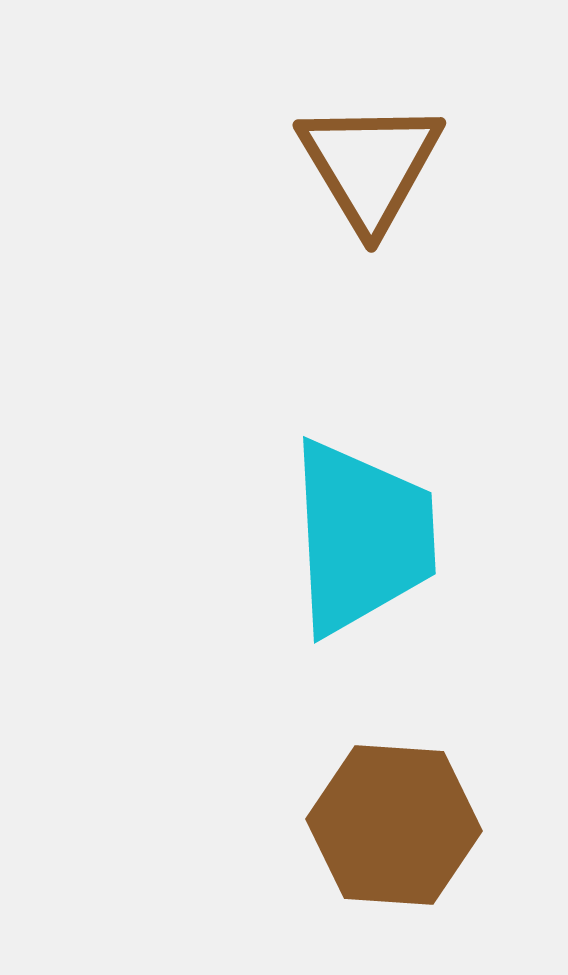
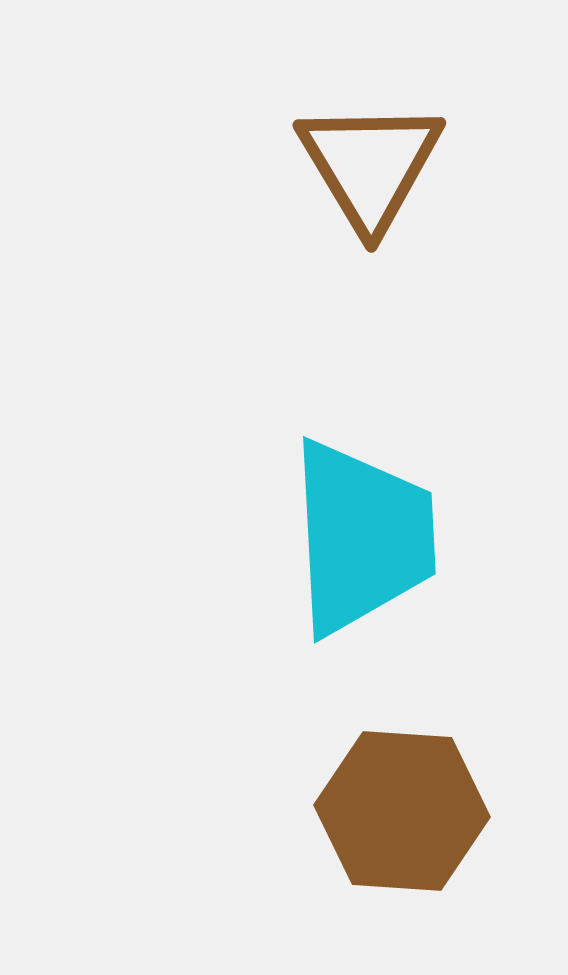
brown hexagon: moved 8 px right, 14 px up
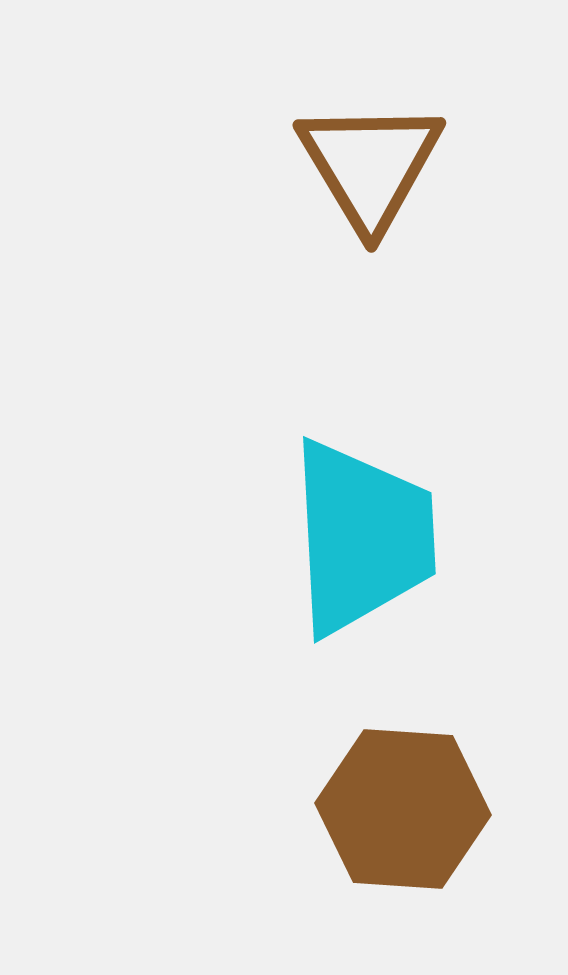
brown hexagon: moved 1 px right, 2 px up
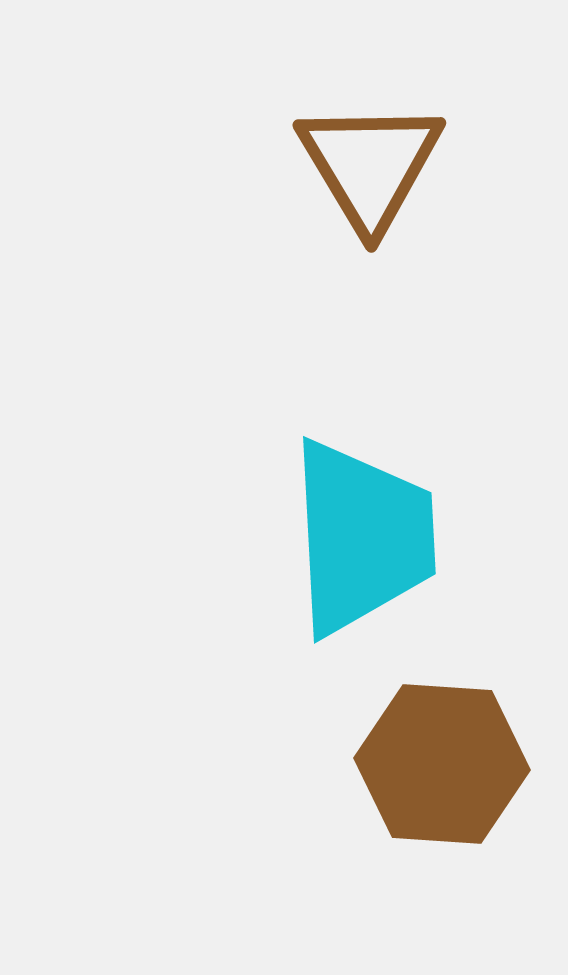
brown hexagon: moved 39 px right, 45 px up
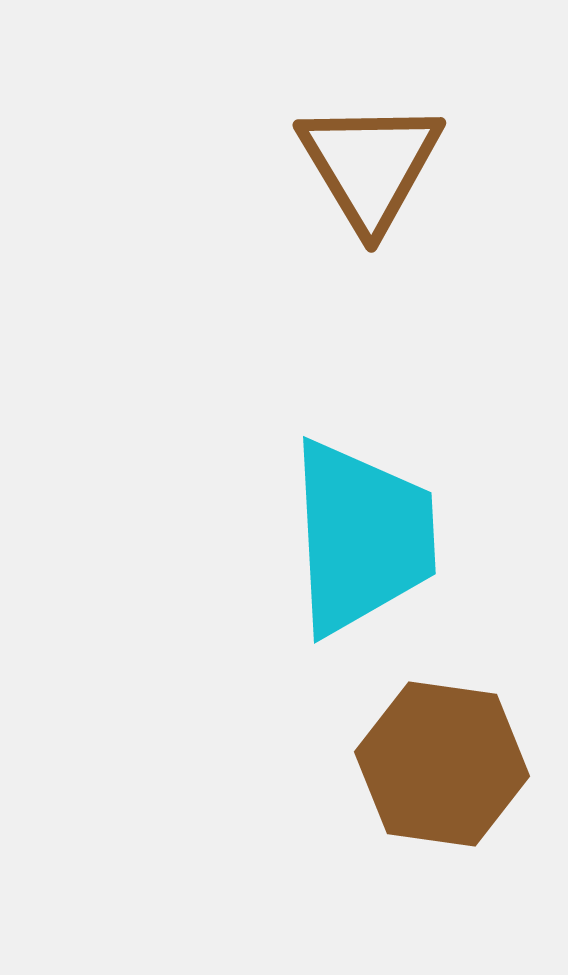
brown hexagon: rotated 4 degrees clockwise
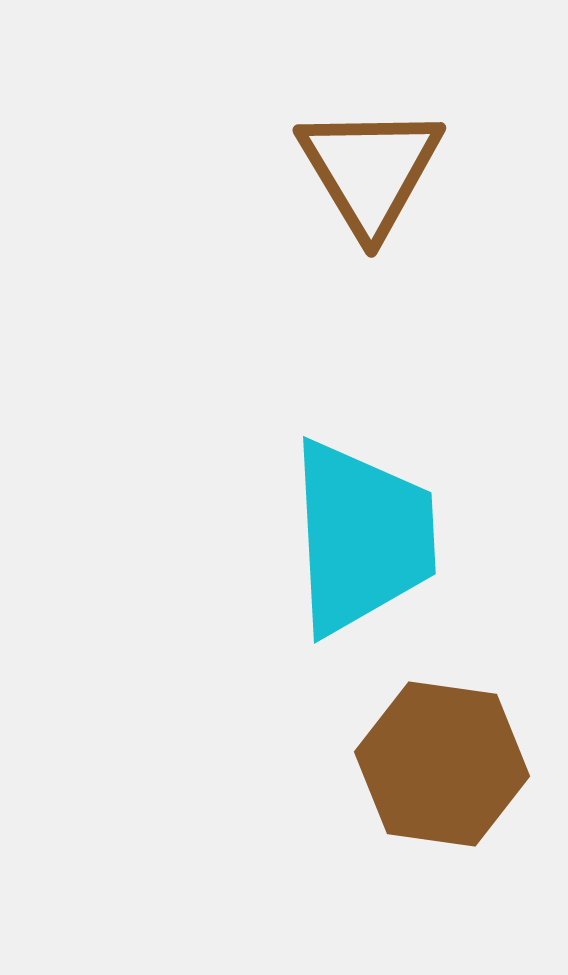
brown triangle: moved 5 px down
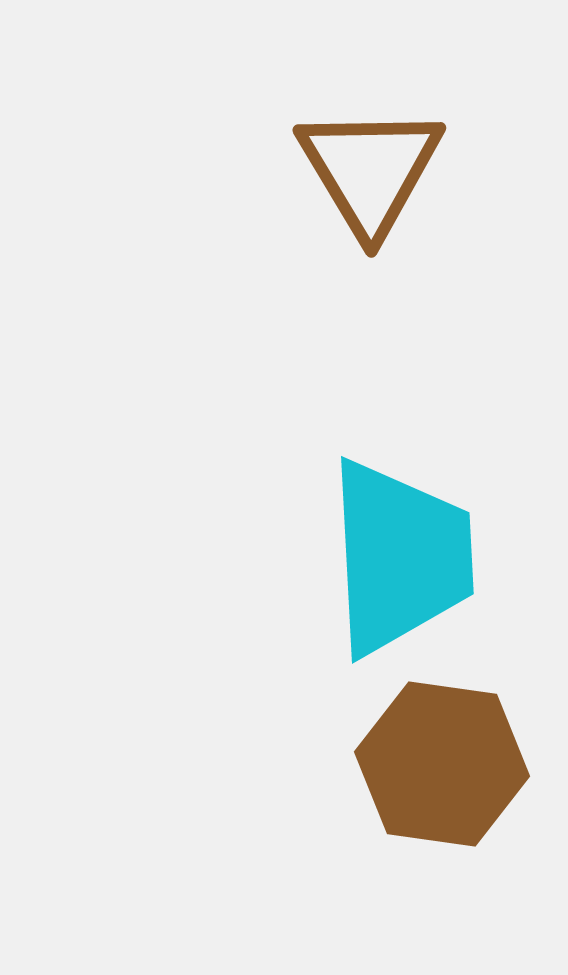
cyan trapezoid: moved 38 px right, 20 px down
